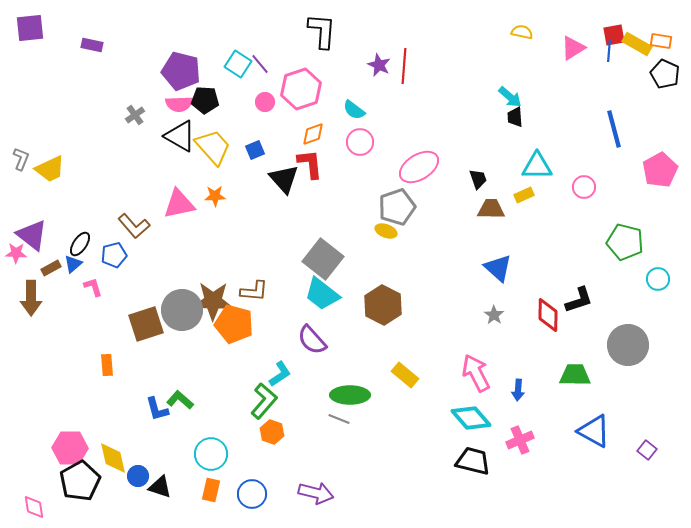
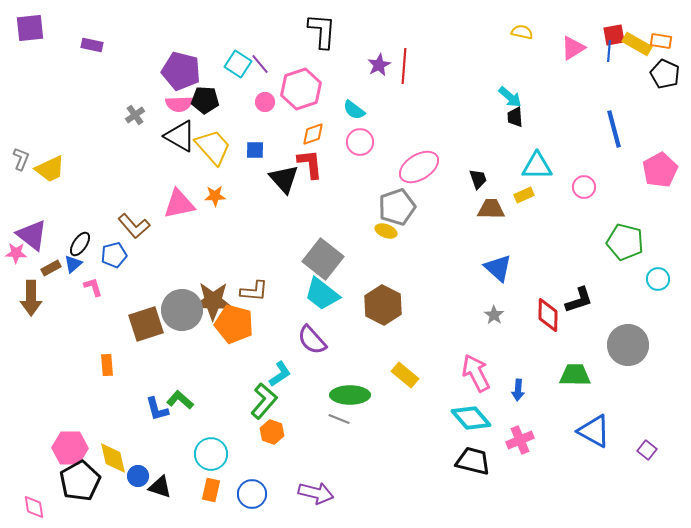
purple star at (379, 65): rotated 20 degrees clockwise
blue square at (255, 150): rotated 24 degrees clockwise
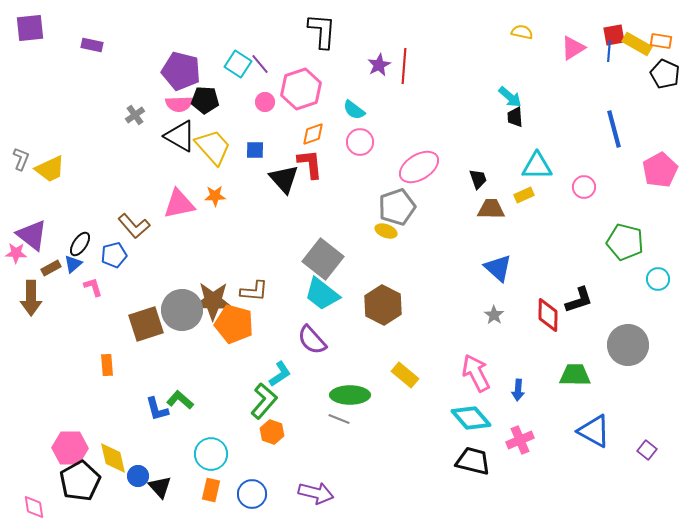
black triangle at (160, 487): rotated 30 degrees clockwise
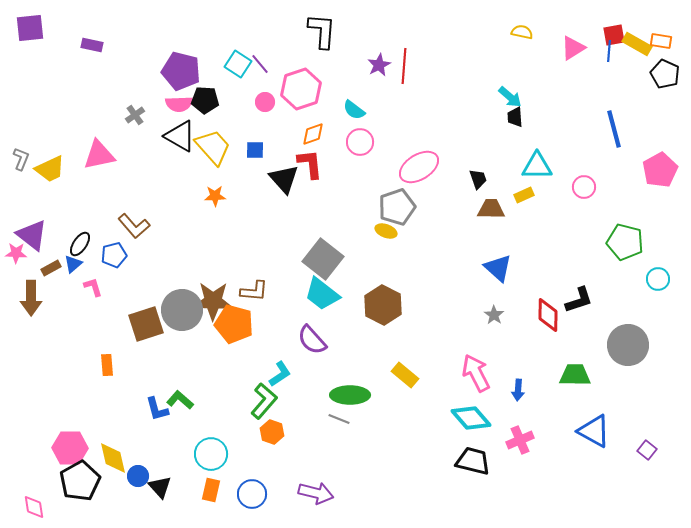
pink triangle at (179, 204): moved 80 px left, 49 px up
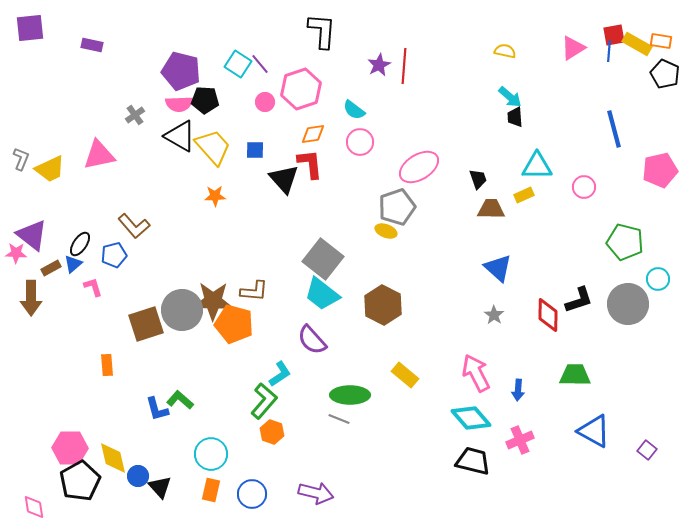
yellow semicircle at (522, 32): moved 17 px left, 19 px down
orange diamond at (313, 134): rotated 10 degrees clockwise
pink pentagon at (660, 170): rotated 16 degrees clockwise
gray circle at (628, 345): moved 41 px up
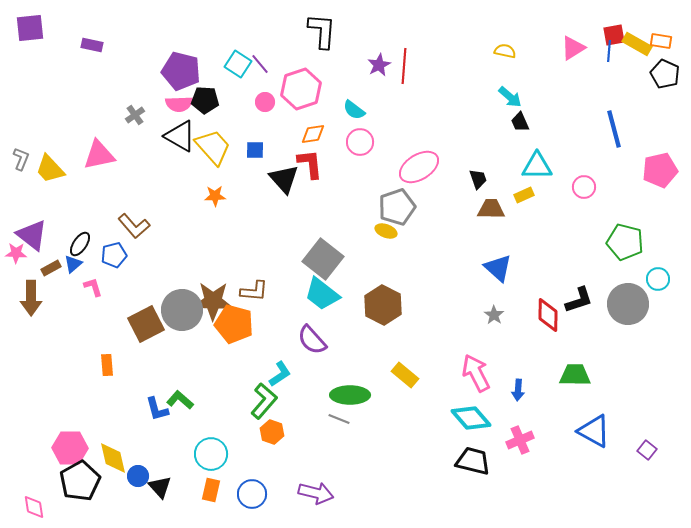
black trapezoid at (515, 117): moved 5 px right, 5 px down; rotated 20 degrees counterclockwise
yellow trapezoid at (50, 169): rotated 72 degrees clockwise
brown square at (146, 324): rotated 9 degrees counterclockwise
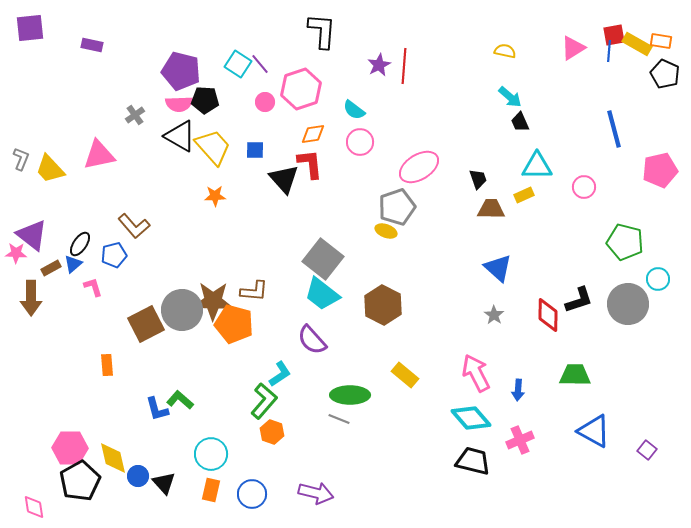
black triangle at (160, 487): moved 4 px right, 4 px up
